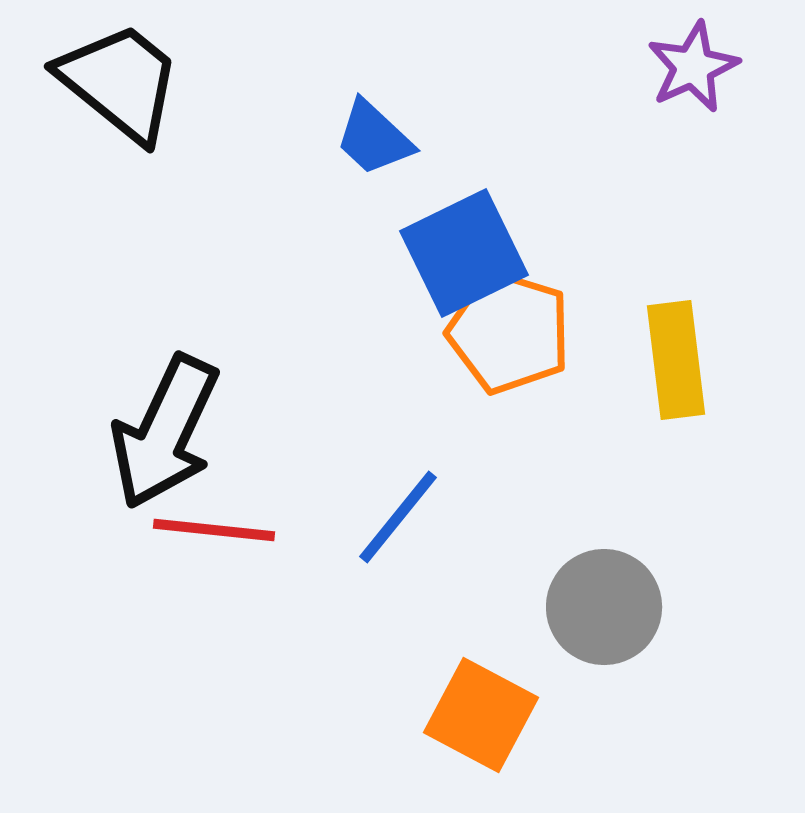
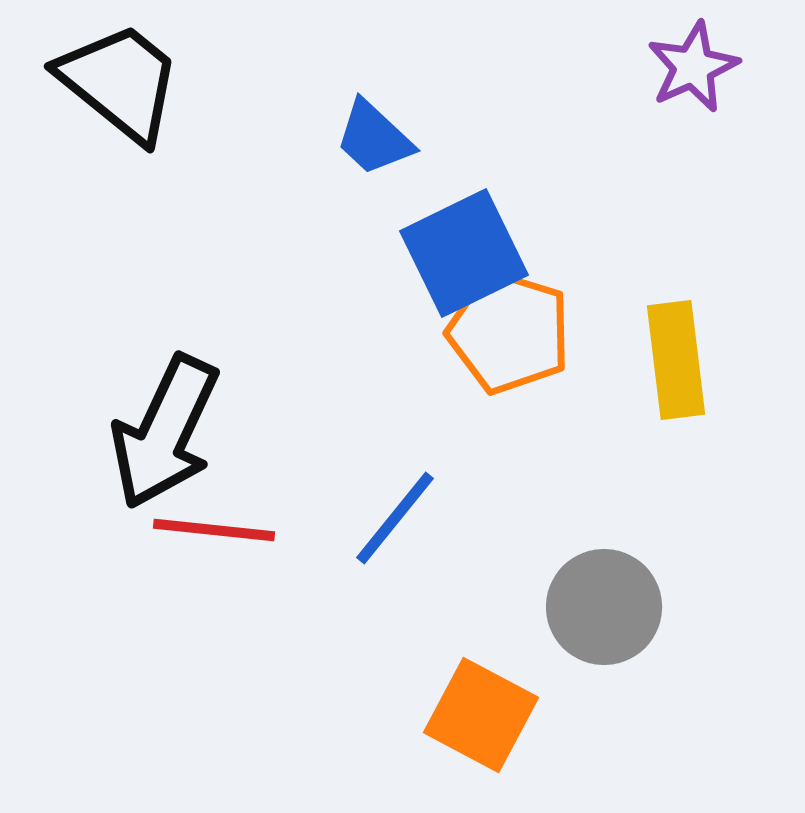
blue line: moved 3 px left, 1 px down
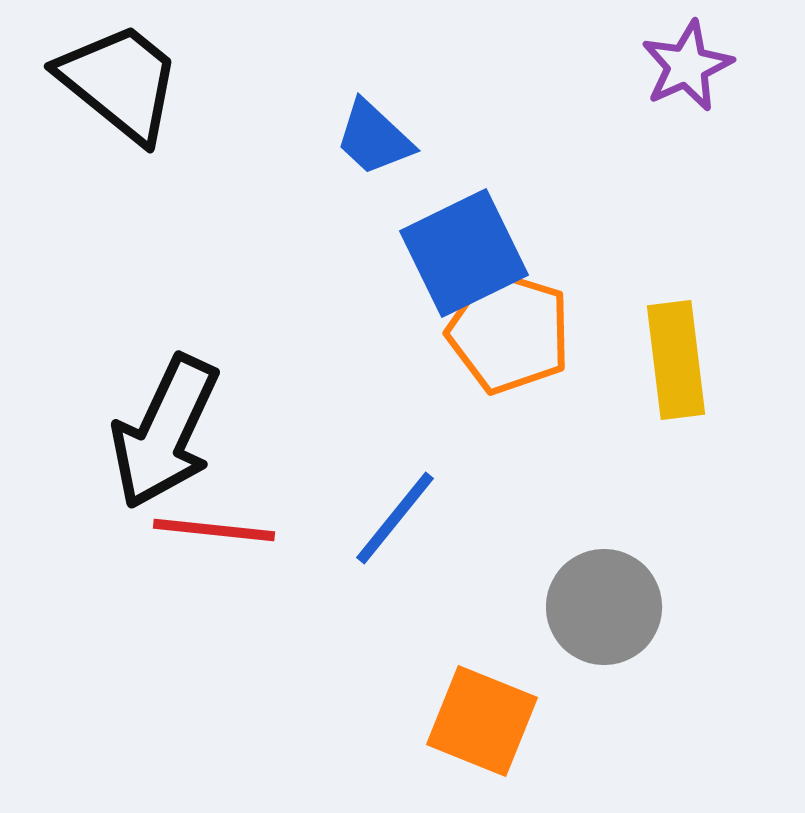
purple star: moved 6 px left, 1 px up
orange square: moved 1 px right, 6 px down; rotated 6 degrees counterclockwise
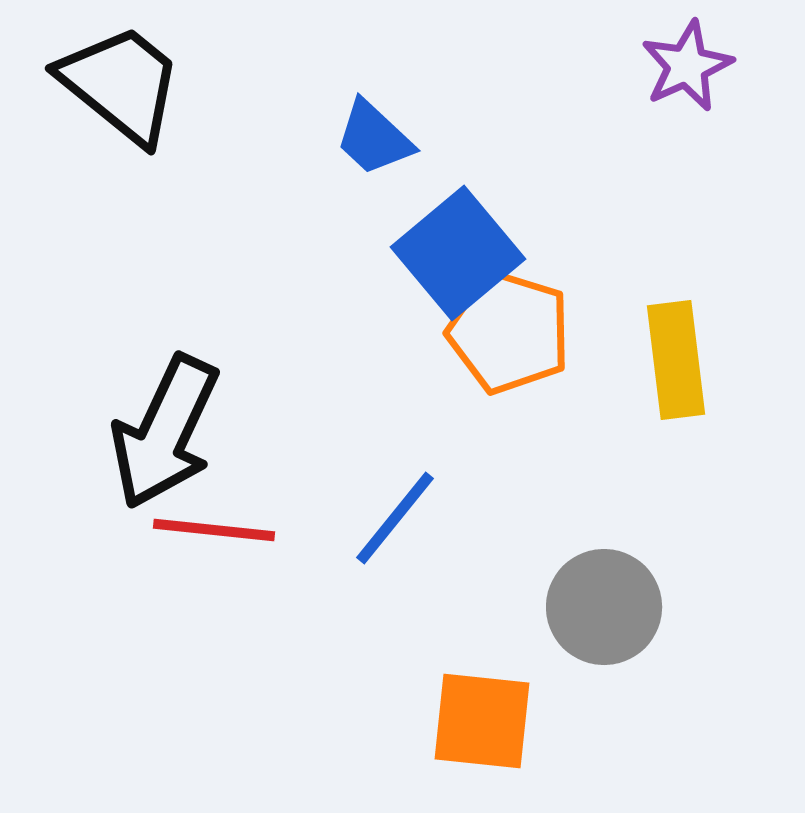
black trapezoid: moved 1 px right, 2 px down
blue square: moved 6 px left; rotated 14 degrees counterclockwise
orange square: rotated 16 degrees counterclockwise
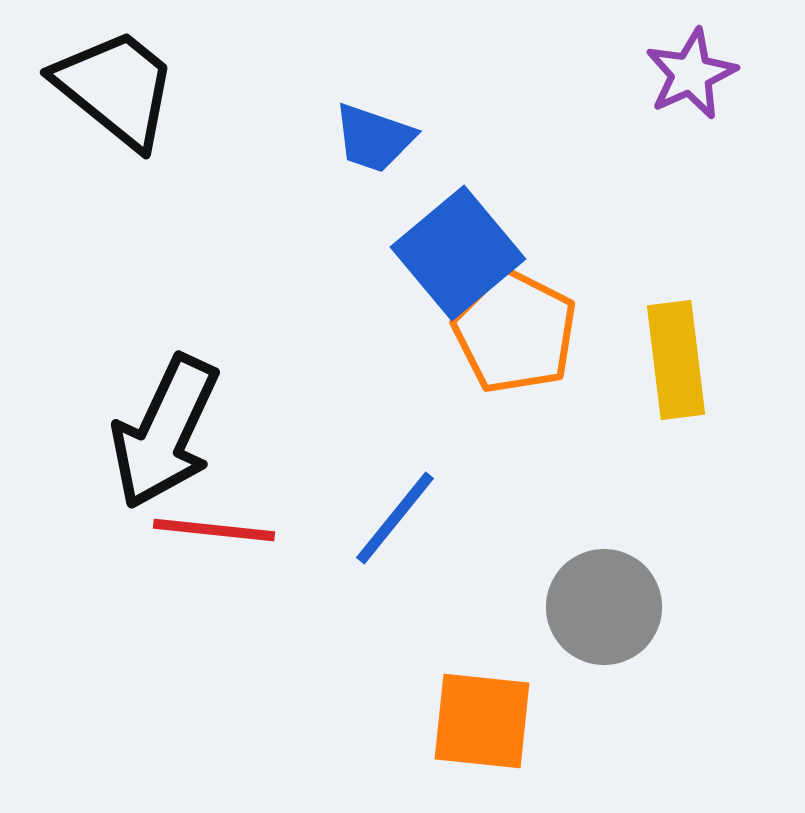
purple star: moved 4 px right, 8 px down
black trapezoid: moved 5 px left, 4 px down
blue trapezoid: rotated 24 degrees counterclockwise
orange pentagon: moved 6 px right; rotated 10 degrees clockwise
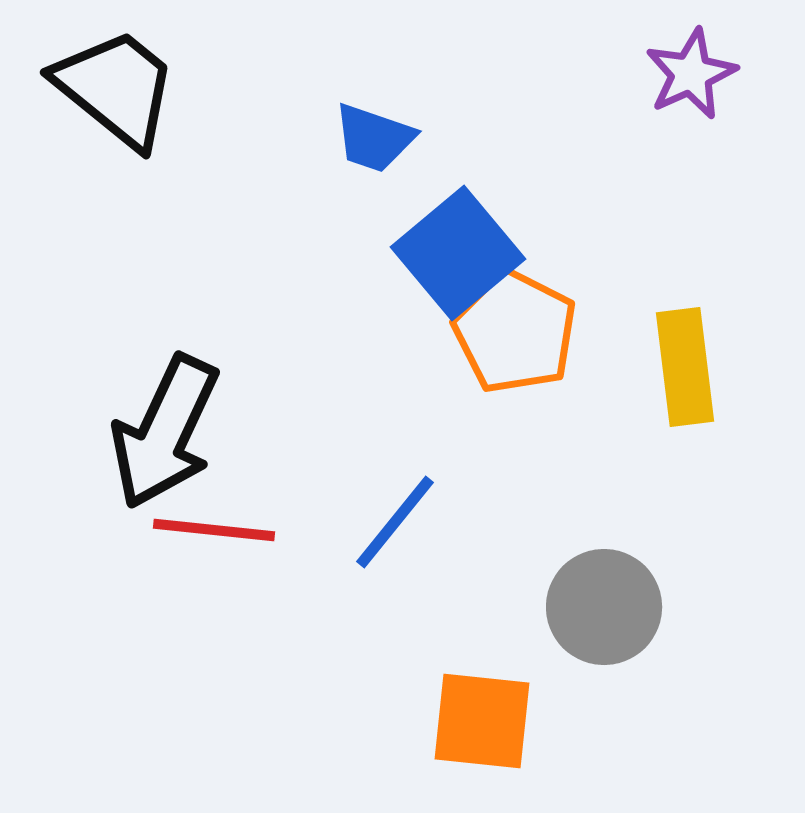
yellow rectangle: moved 9 px right, 7 px down
blue line: moved 4 px down
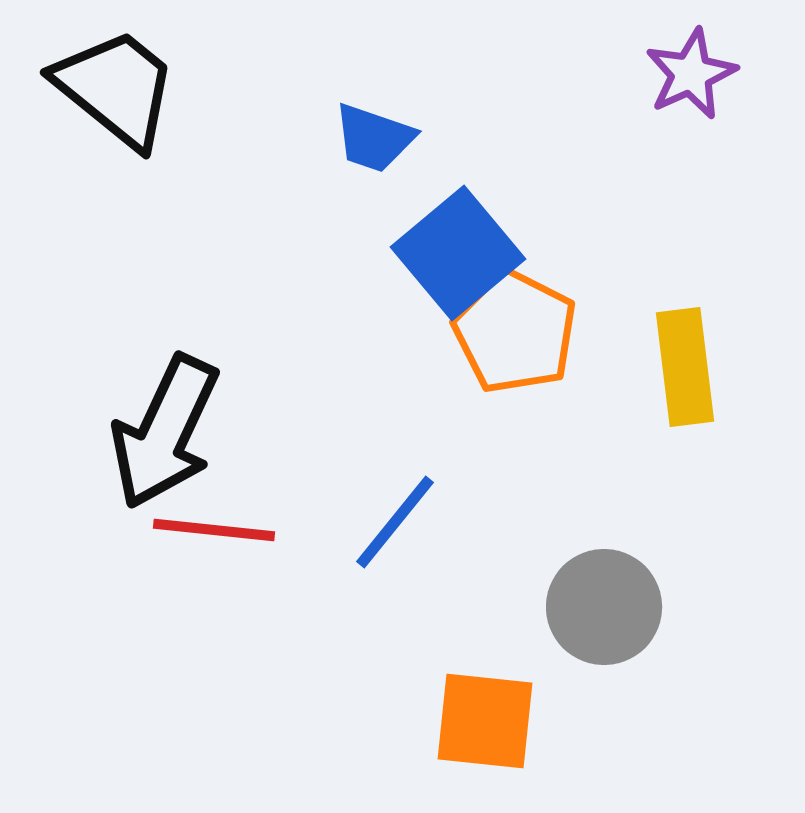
orange square: moved 3 px right
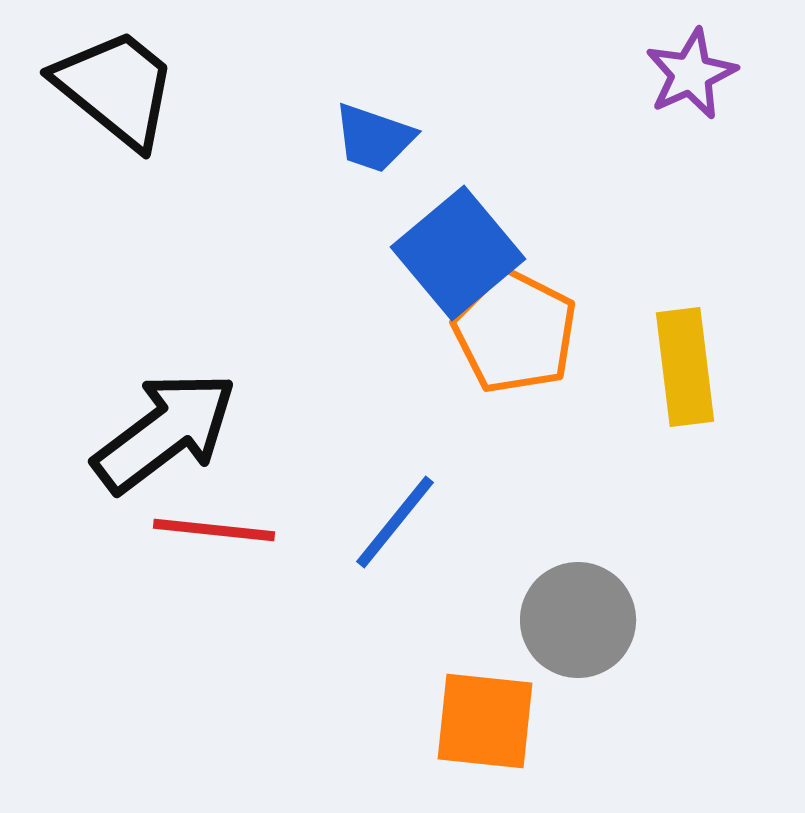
black arrow: rotated 152 degrees counterclockwise
gray circle: moved 26 px left, 13 px down
